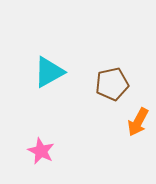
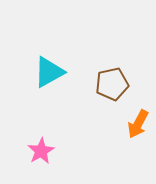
orange arrow: moved 2 px down
pink star: rotated 16 degrees clockwise
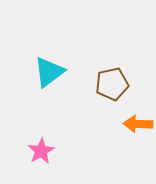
cyan triangle: rotated 8 degrees counterclockwise
orange arrow: rotated 64 degrees clockwise
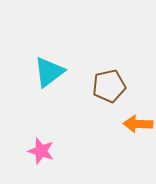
brown pentagon: moved 3 px left, 2 px down
pink star: rotated 24 degrees counterclockwise
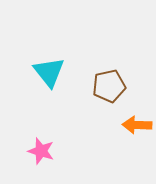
cyan triangle: rotated 32 degrees counterclockwise
orange arrow: moved 1 px left, 1 px down
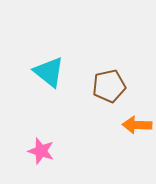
cyan triangle: rotated 12 degrees counterclockwise
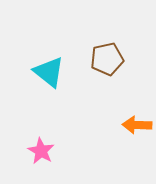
brown pentagon: moved 2 px left, 27 px up
pink star: rotated 12 degrees clockwise
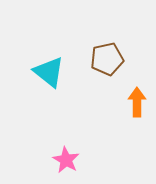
orange arrow: moved 23 px up; rotated 88 degrees clockwise
pink star: moved 25 px right, 9 px down
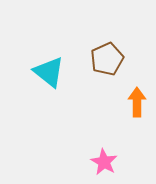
brown pentagon: rotated 12 degrees counterclockwise
pink star: moved 38 px right, 2 px down
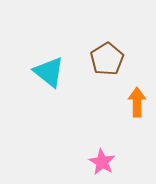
brown pentagon: rotated 8 degrees counterclockwise
pink star: moved 2 px left
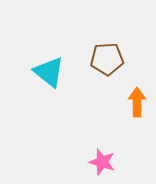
brown pentagon: rotated 28 degrees clockwise
pink star: rotated 12 degrees counterclockwise
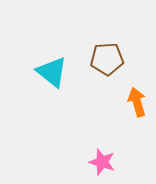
cyan triangle: moved 3 px right
orange arrow: rotated 16 degrees counterclockwise
